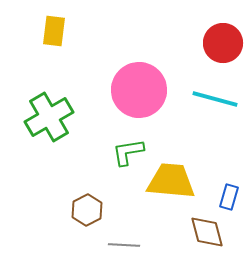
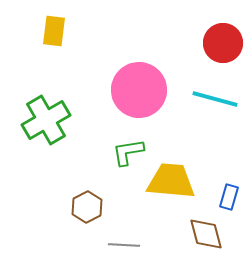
green cross: moved 3 px left, 3 px down
brown hexagon: moved 3 px up
brown diamond: moved 1 px left, 2 px down
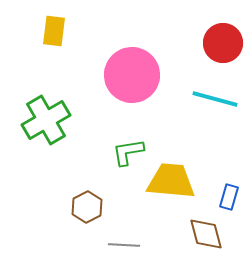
pink circle: moved 7 px left, 15 px up
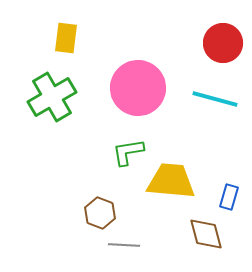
yellow rectangle: moved 12 px right, 7 px down
pink circle: moved 6 px right, 13 px down
green cross: moved 6 px right, 23 px up
brown hexagon: moved 13 px right, 6 px down; rotated 12 degrees counterclockwise
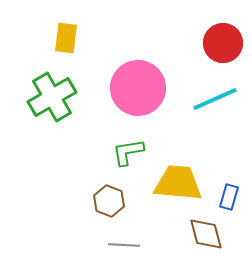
cyan line: rotated 39 degrees counterclockwise
yellow trapezoid: moved 7 px right, 2 px down
brown hexagon: moved 9 px right, 12 px up
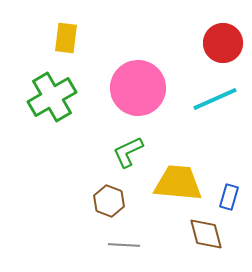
green L-shape: rotated 16 degrees counterclockwise
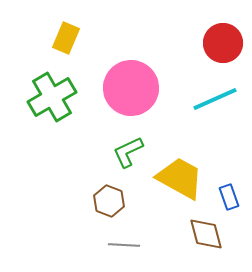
yellow rectangle: rotated 16 degrees clockwise
pink circle: moved 7 px left
yellow trapezoid: moved 2 px right, 5 px up; rotated 24 degrees clockwise
blue rectangle: rotated 35 degrees counterclockwise
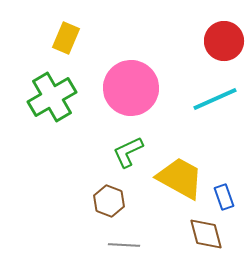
red circle: moved 1 px right, 2 px up
blue rectangle: moved 5 px left
